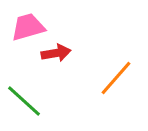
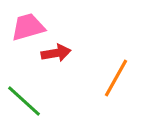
orange line: rotated 12 degrees counterclockwise
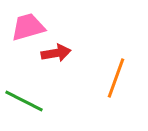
orange line: rotated 9 degrees counterclockwise
green line: rotated 15 degrees counterclockwise
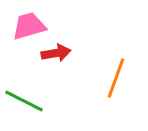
pink trapezoid: moved 1 px right, 1 px up
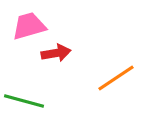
orange line: rotated 36 degrees clockwise
green line: rotated 12 degrees counterclockwise
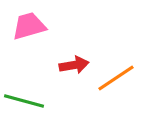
red arrow: moved 18 px right, 12 px down
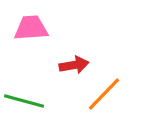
pink trapezoid: moved 2 px right, 2 px down; rotated 12 degrees clockwise
orange line: moved 12 px left, 16 px down; rotated 12 degrees counterclockwise
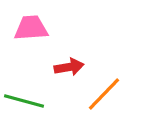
red arrow: moved 5 px left, 2 px down
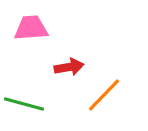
orange line: moved 1 px down
green line: moved 3 px down
